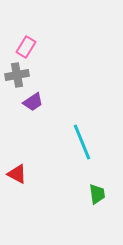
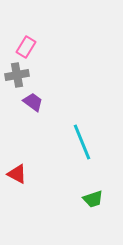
purple trapezoid: rotated 110 degrees counterclockwise
green trapezoid: moved 4 px left, 5 px down; rotated 80 degrees clockwise
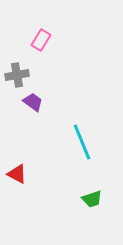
pink rectangle: moved 15 px right, 7 px up
green trapezoid: moved 1 px left
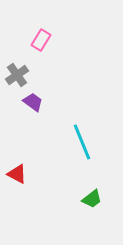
gray cross: rotated 25 degrees counterclockwise
green trapezoid: rotated 20 degrees counterclockwise
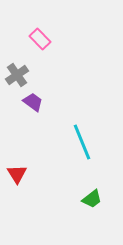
pink rectangle: moved 1 px left, 1 px up; rotated 75 degrees counterclockwise
red triangle: rotated 30 degrees clockwise
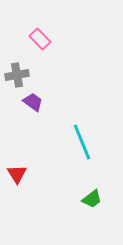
gray cross: rotated 25 degrees clockwise
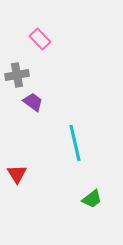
cyan line: moved 7 px left, 1 px down; rotated 9 degrees clockwise
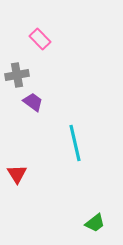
green trapezoid: moved 3 px right, 24 px down
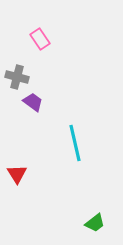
pink rectangle: rotated 10 degrees clockwise
gray cross: moved 2 px down; rotated 25 degrees clockwise
